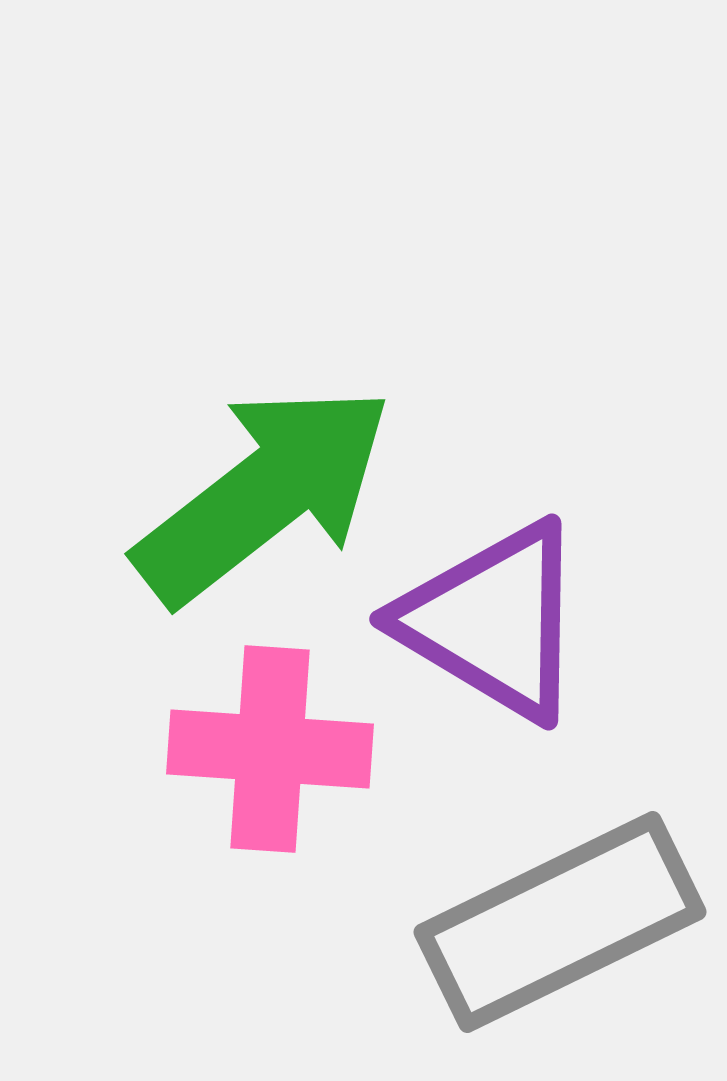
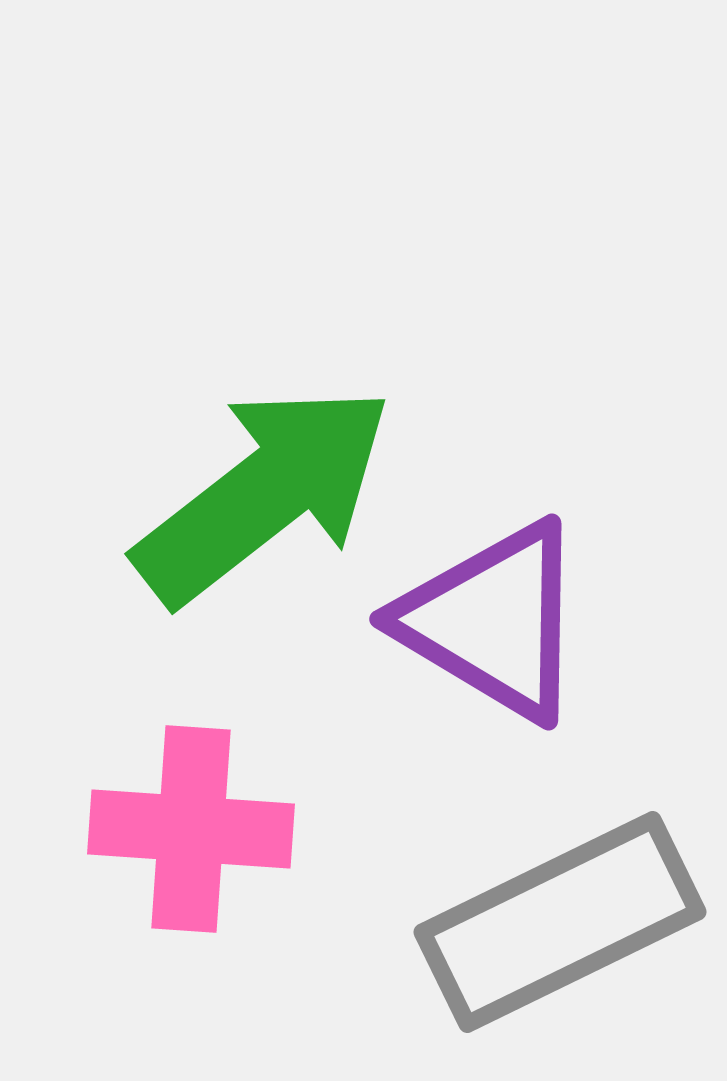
pink cross: moved 79 px left, 80 px down
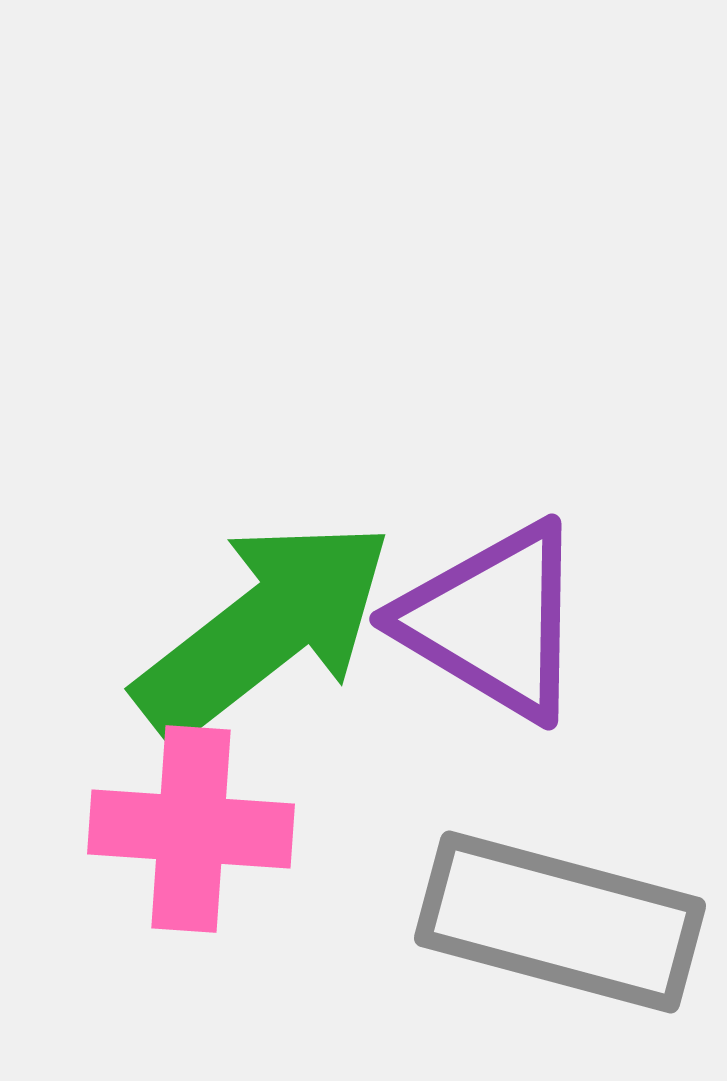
green arrow: moved 135 px down
gray rectangle: rotated 41 degrees clockwise
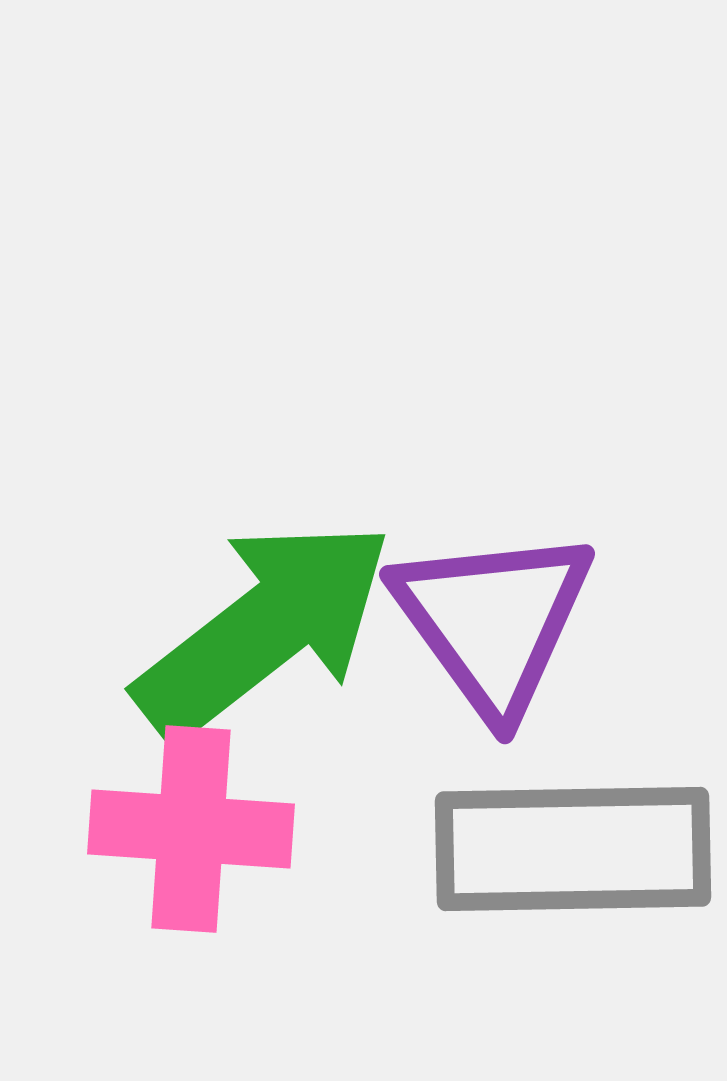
purple triangle: rotated 23 degrees clockwise
gray rectangle: moved 13 px right, 73 px up; rotated 16 degrees counterclockwise
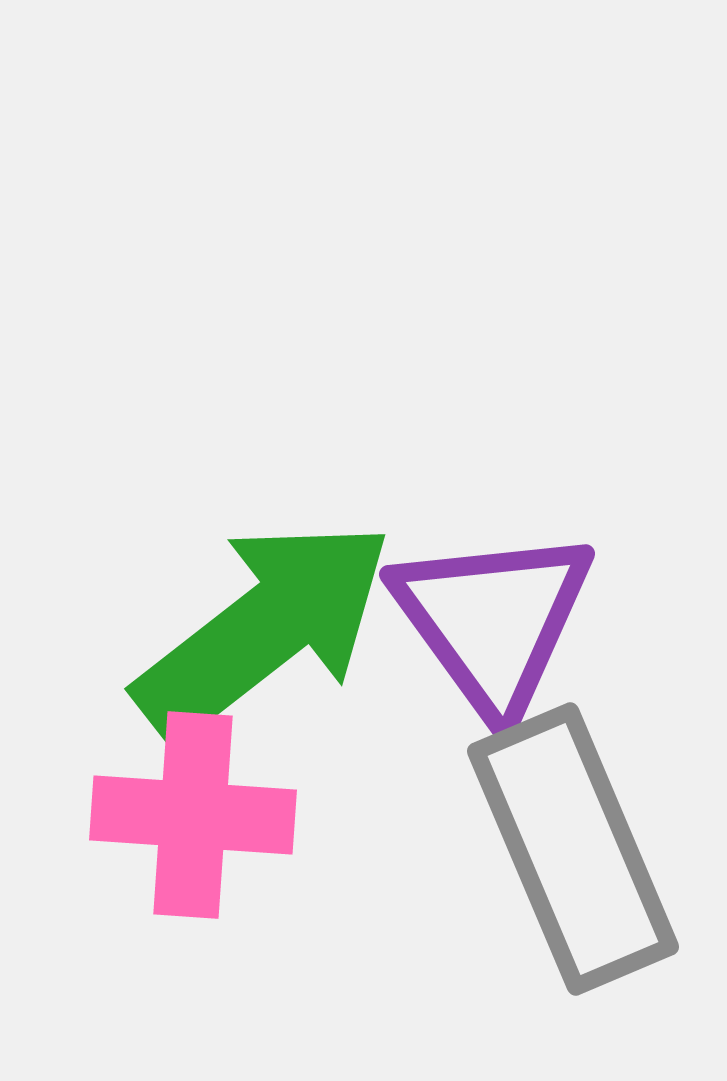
pink cross: moved 2 px right, 14 px up
gray rectangle: rotated 68 degrees clockwise
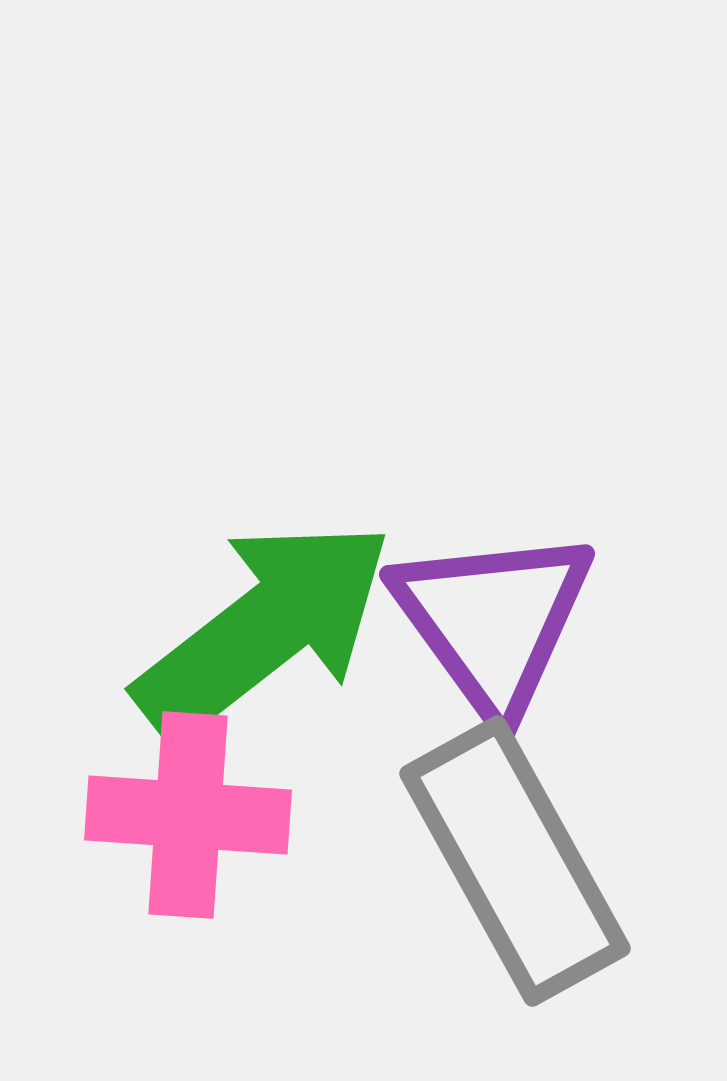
pink cross: moved 5 px left
gray rectangle: moved 58 px left, 12 px down; rotated 6 degrees counterclockwise
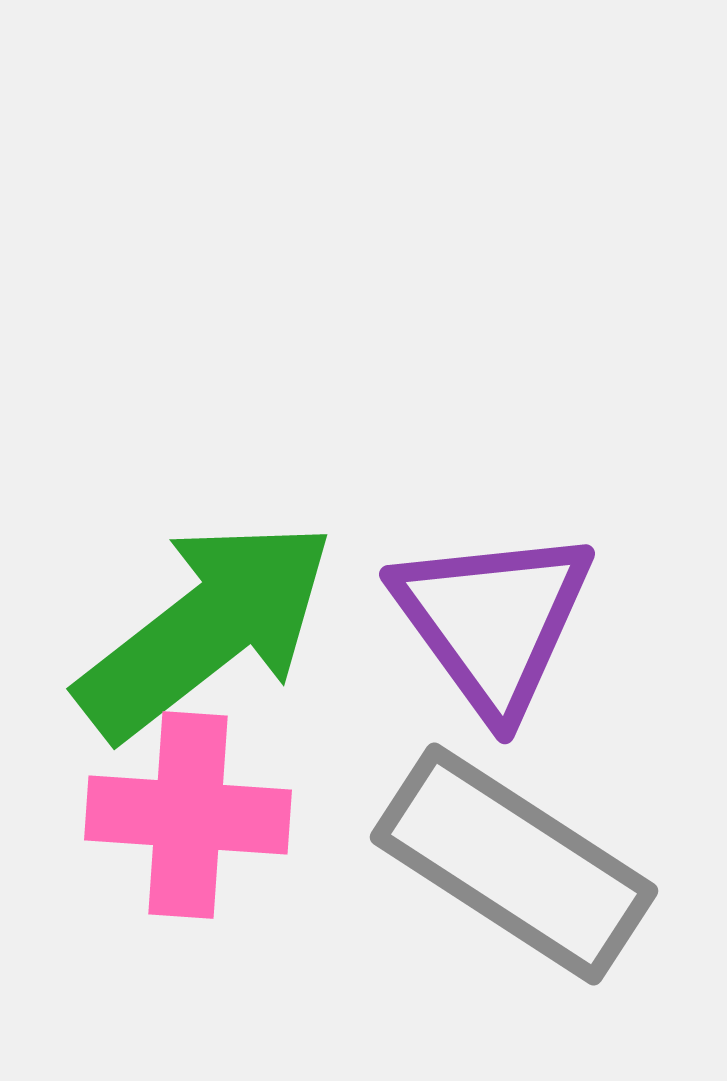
green arrow: moved 58 px left
gray rectangle: moved 1 px left, 3 px down; rotated 28 degrees counterclockwise
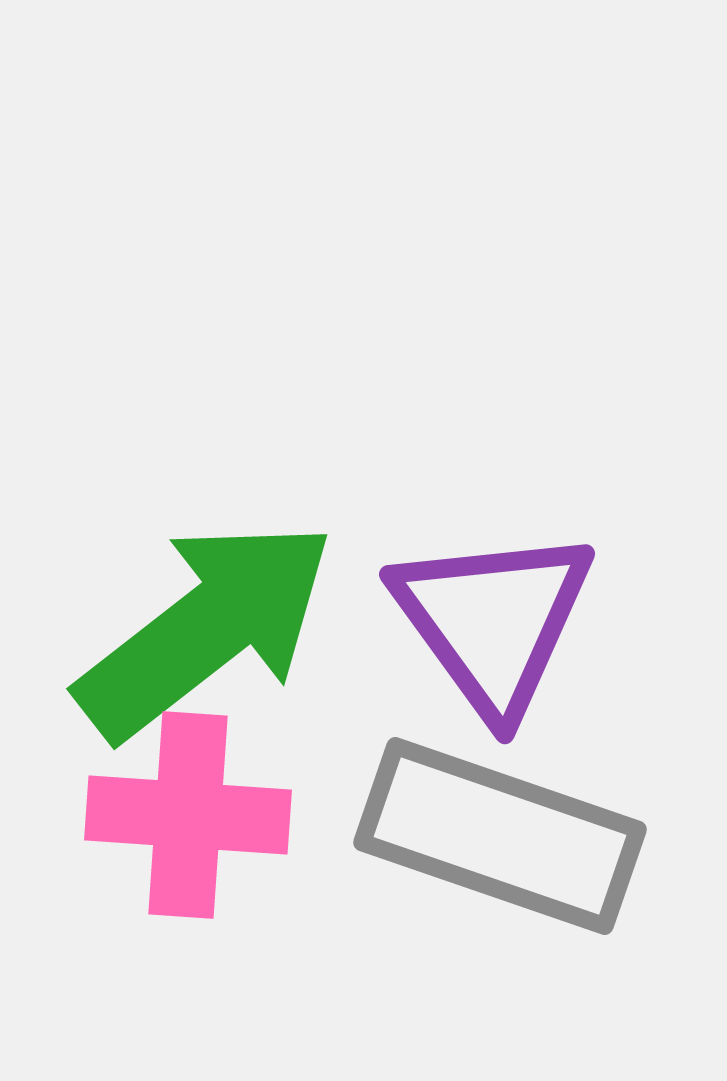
gray rectangle: moved 14 px left, 28 px up; rotated 14 degrees counterclockwise
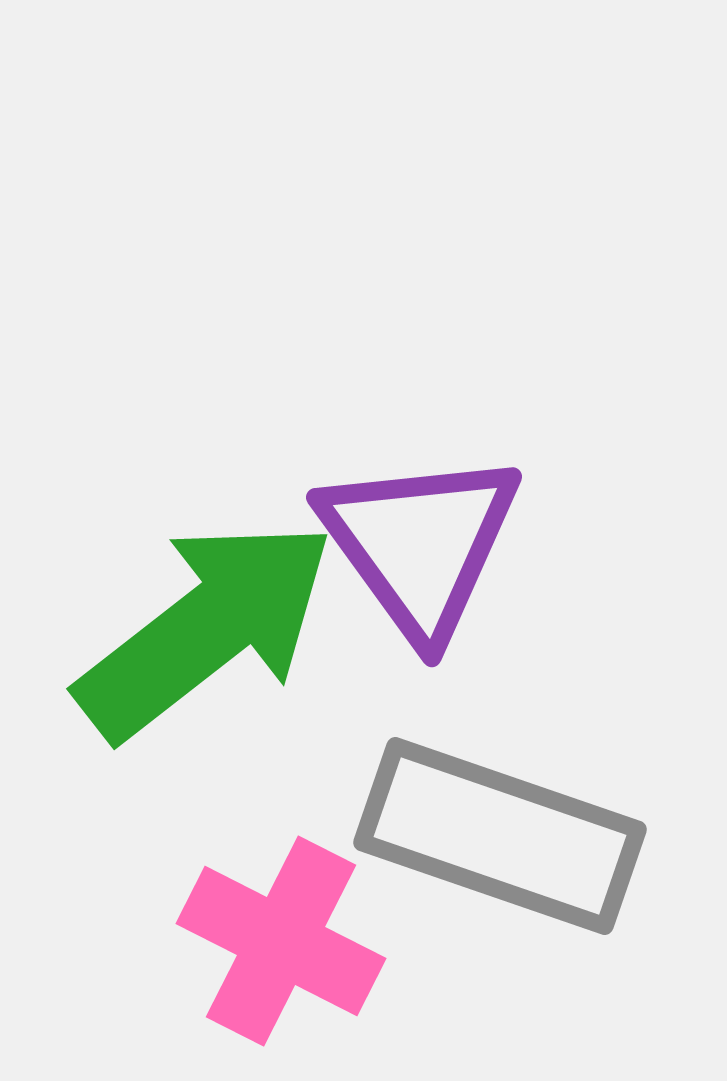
purple triangle: moved 73 px left, 77 px up
pink cross: moved 93 px right, 126 px down; rotated 23 degrees clockwise
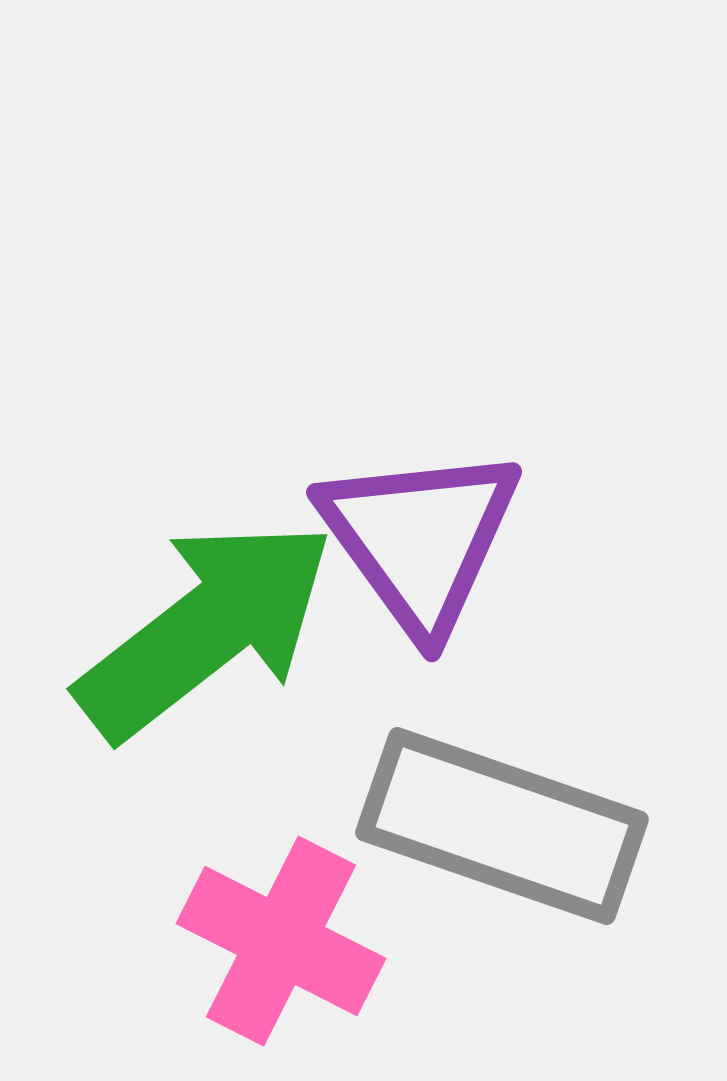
purple triangle: moved 5 px up
gray rectangle: moved 2 px right, 10 px up
